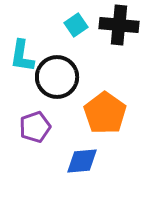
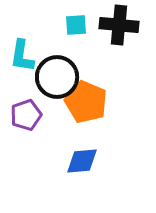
cyan square: rotated 30 degrees clockwise
orange pentagon: moved 19 px left, 11 px up; rotated 12 degrees counterclockwise
purple pentagon: moved 9 px left, 12 px up
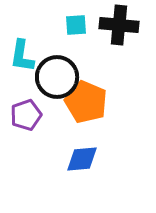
blue diamond: moved 2 px up
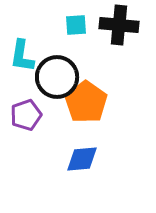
orange pentagon: rotated 12 degrees clockwise
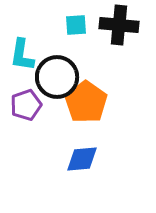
cyan L-shape: moved 1 px up
purple pentagon: moved 10 px up
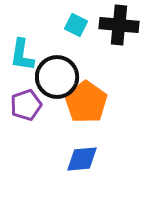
cyan square: rotated 30 degrees clockwise
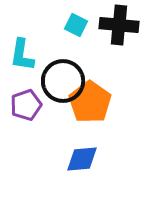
black circle: moved 6 px right, 4 px down
orange pentagon: moved 4 px right
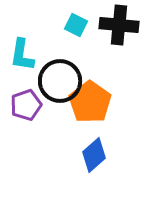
black circle: moved 3 px left
blue diamond: moved 12 px right, 4 px up; rotated 36 degrees counterclockwise
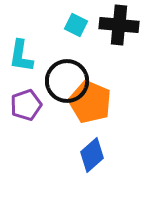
cyan L-shape: moved 1 px left, 1 px down
black circle: moved 7 px right
orange pentagon: rotated 12 degrees counterclockwise
blue diamond: moved 2 px left
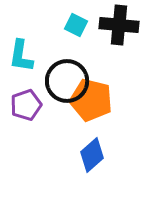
orange pentagon: moved 1 px right, 2 px up; rotated 9 degrees counterclockwise
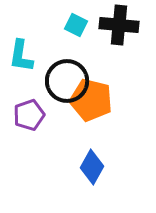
purple pentagon: moved 3 px right, 10 px down
blue diamond: moved 12 px down; rotated 20 degrees counterclockwise
